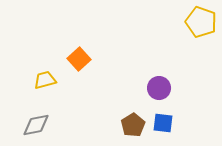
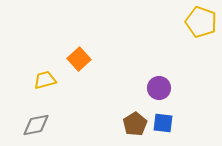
brown pentagon: moved 2 px right, 1 px up
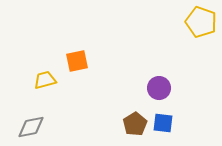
orange square: moved 2 px left, 2 px down; rotated 30 degrees clockwise
gray diamond: moved 5 px left, 2 px down
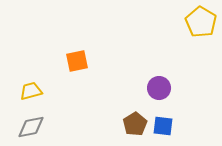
yellow pentagon: rotated 12 degrees clockwise
yellow trapezoid: moved 14 px left, 11 px down
blue square: moved 3 px down
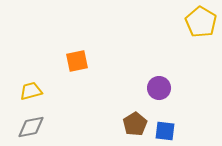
blue square: moved 2 px right, 5 px down
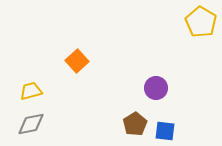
orange square: rotated 30 degrees counterclockwise
purple circle: moved 3 px left
gray diamond: moved 3 px up
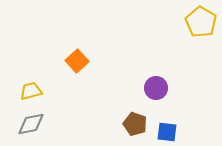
brown pentagon: rotated 20 degrees counterclockwise
blue square: moved 2 px right, 1 px down
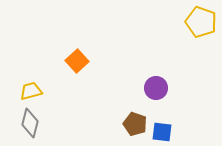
yellow pentagon: rotated 12 degrees counterclockwise
gray diamond: moved 1 px left, 1 px up; rotated 64 degrees counterclockwise
blue square: moved 5 px left
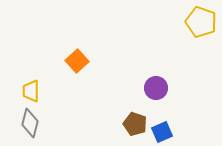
yellow trapezoid: rotated 75 degrees counterclockwise
blue square: rotated 30 degrees counterclockwise
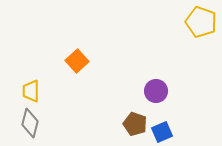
purple circle: moved 3 px down
